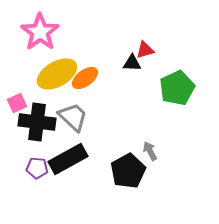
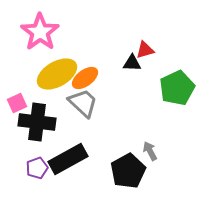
gray trapezoid: moved 10 px right, 14 px up
purple pentagon: rotated 25 degrees counterclockwise
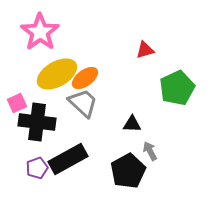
black triangle: moved 61 px down
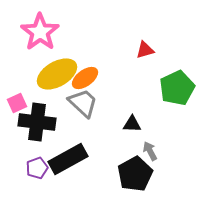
black pentagon: moved 7 px right, 3 px down
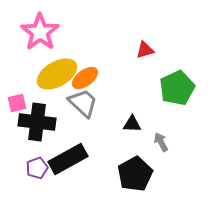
pink square: rotated 12 degrees clockwise
gray arrow: moved 11 px right, 9 px up
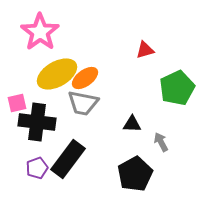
gray trapezoid: rotated 148 degrees clockwise
black rectangle: rotated 24 degrees counterclockwise
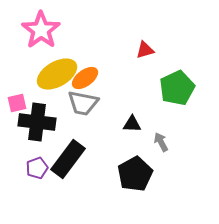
pink star: moved 1 px right, 2 px up
